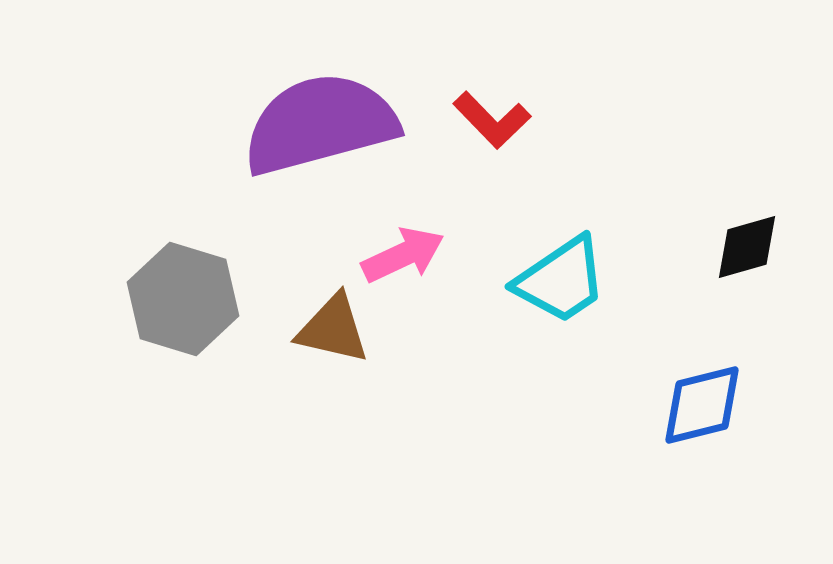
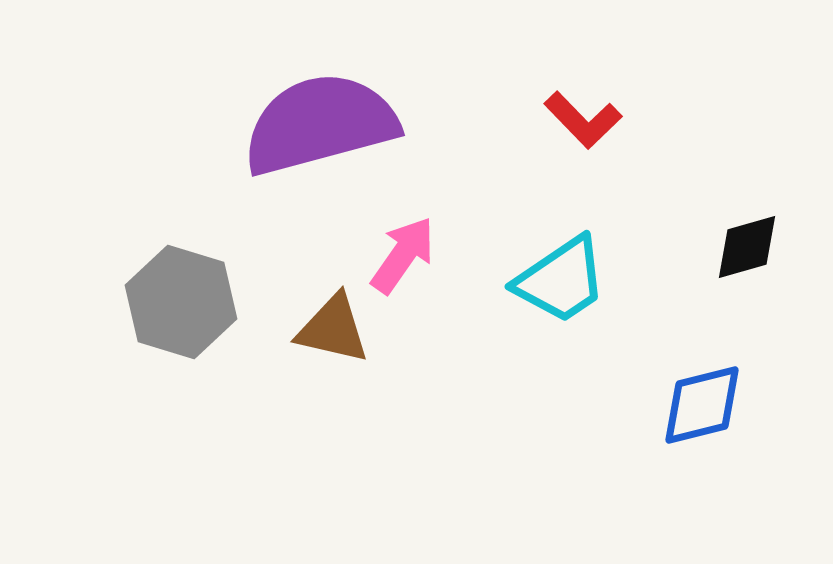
red L-shape: moved 91 px right
pink arrow: rotated 30 degrees counterclockwise
gray hexagon: moved 2 px left, 3 px down
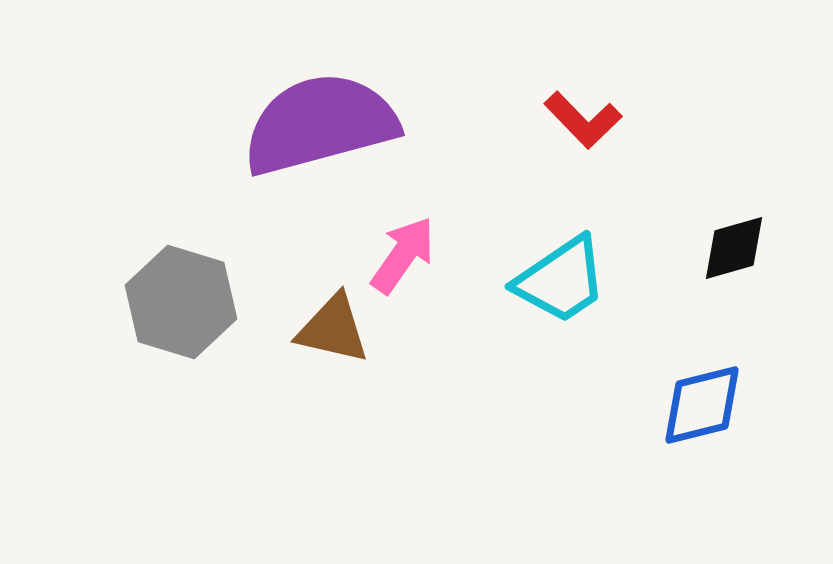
black diamond: moved 13 px left, 1 px down
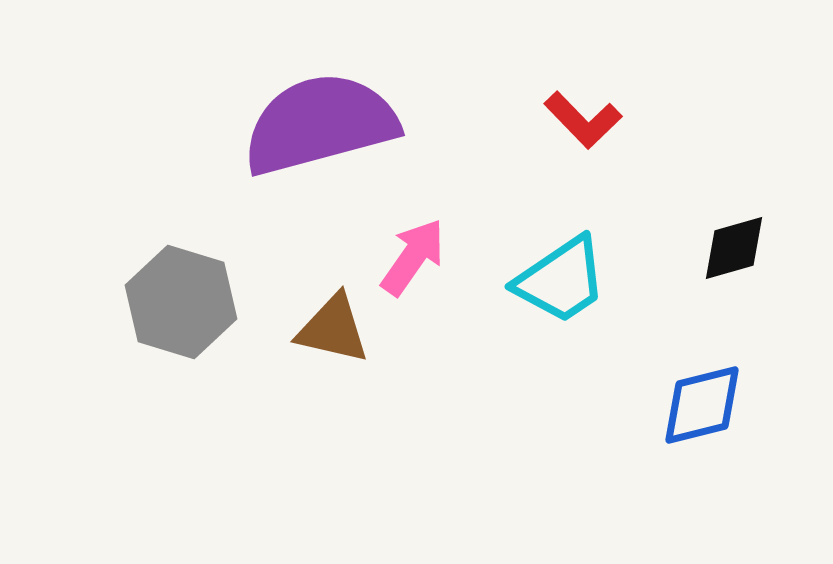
pink arrow: moved 10 px right, 2 px down
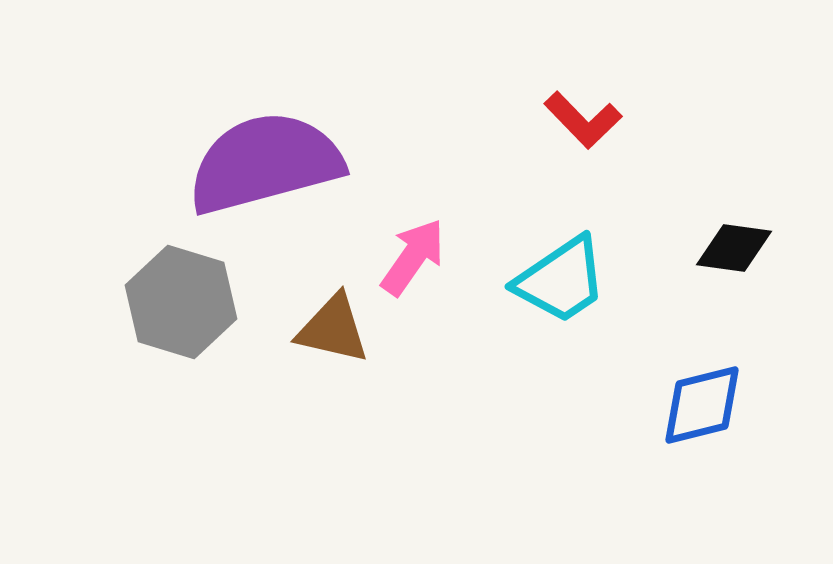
purple semicircle: moved 55 px left, 39 px down
black diamond: rotated 24 degrees clockwise
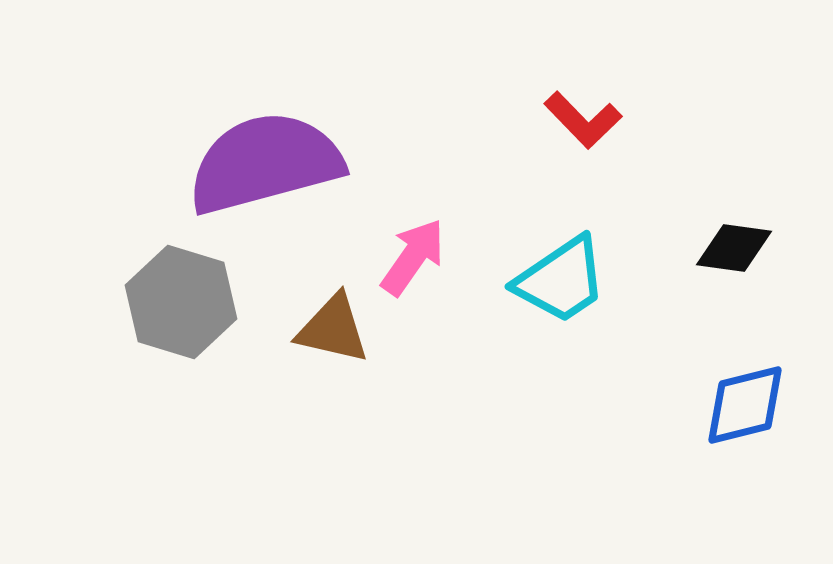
blue diamond: moved 43 px right
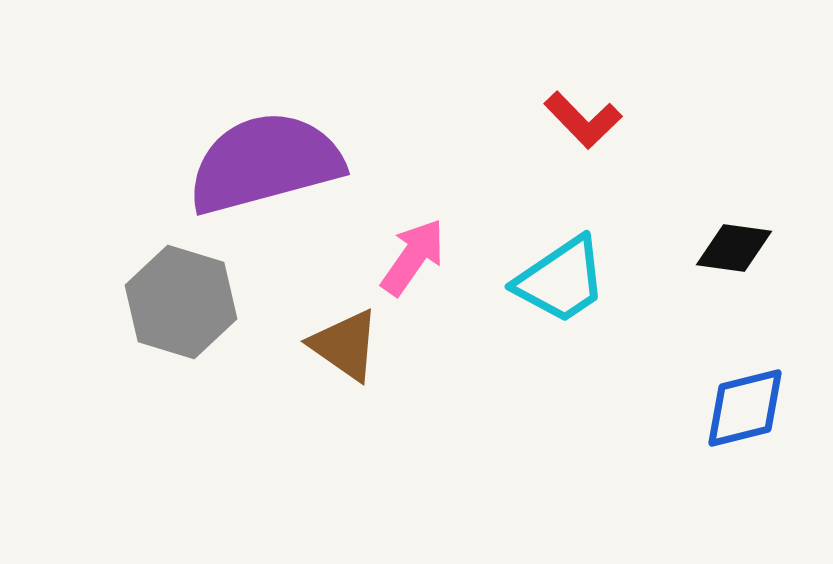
brown triangle: moved 12 px right, 16 px down; rotated 22 degrees clockwise
blue diamond: moved 3 px down
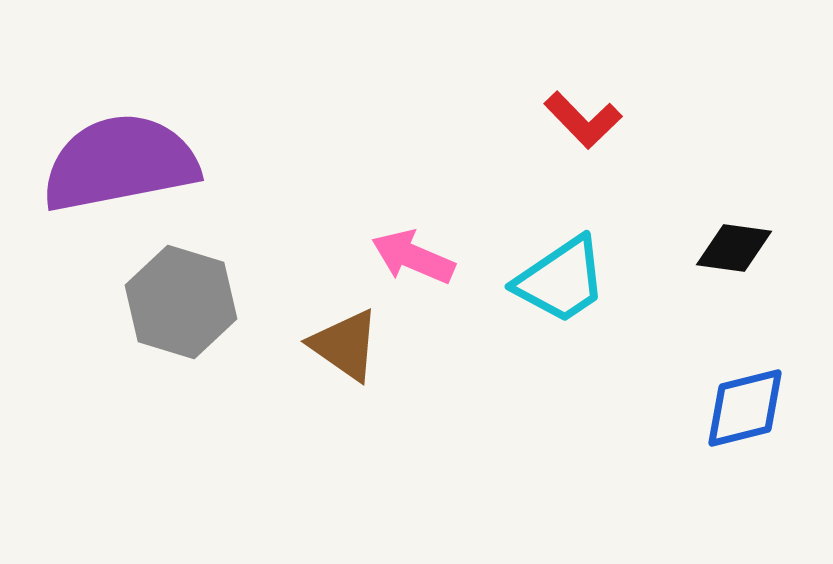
purple semicircle: moved 145 px left; rotated 4 degrees clockwise
pink arrow: rotated 102 degrees counterclockwise
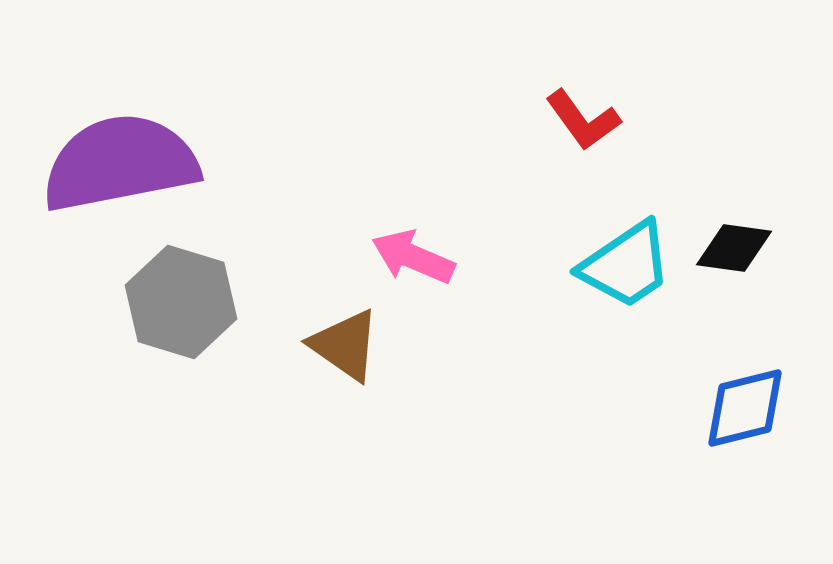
red L-shape: rotated 8 degrees clockwise
cyan trapezoid: moved 65 px right, 15 px up
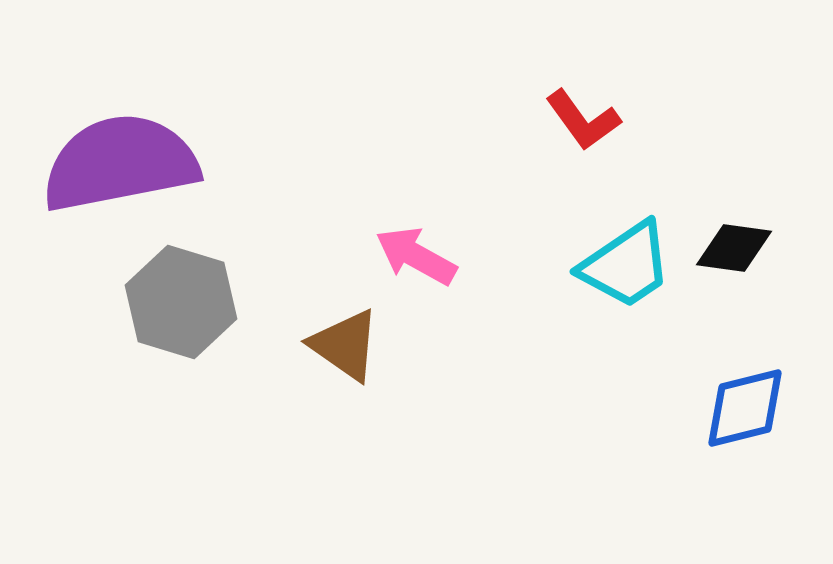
pink arrow: moved 3 px right, 1 px up; rotated 6 degrees clockwise
